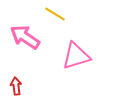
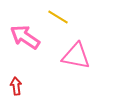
yellow line: moved 3 px right, 3 px down
pink triangle: rotated 28 degrees clockwise
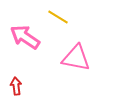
pink triangle: moved 2 px down
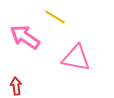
yellow line: moved 3 px left
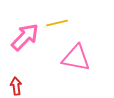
yellow line: moved 2 px right, 6 px down; rotated 45 degrees counterclockwise
pink arrow: rotated 100 degrees clockwise
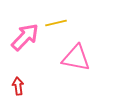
yellow line: moved 1 px left
red arrow: moved 2 px right
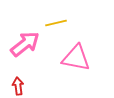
pink arrow: moved 7 px down; rotated 8 degrees clockwise
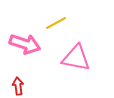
yellow line: rotated 15 degrees counterclockwise
pink arrow: rotated 56 degrees clockwise
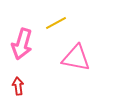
pink arrow: moved 3 px left; rotated 88 degrees clockwise
